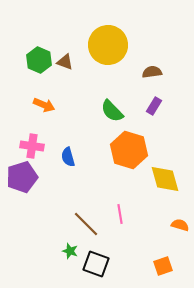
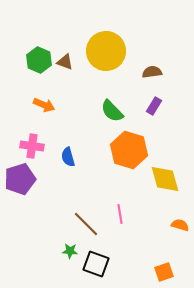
yellow circle: moved 2 px left, 6 px down
purple pentagon: moved 2 px left, 2 px down
green star: rotated 14 degrees counterclockwise
orange square: moved 1 px right, 6 px down
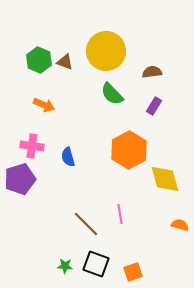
green semicircle: moved 17 px up
orange hexagon: rotated 15 degrees clockwise
green star: moved 5 px left, 15 px down
orange square: moved 31 px left
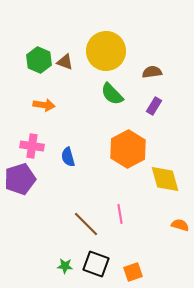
orange arrow: rotated 15 degrees counterclockwise
orange hexagon: moved 1 px left, 1 px up
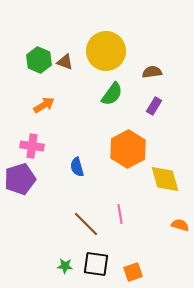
green semicircle: rotated 100 degrees counterclockwise
orange arrow: rotated 40 degrees counterclockwise
blue semicircle: moved 9 px right, 10 px down
black square: rotated 12 degrees counterclockwise
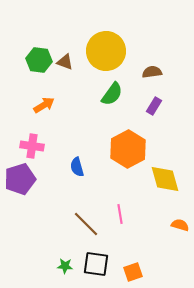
green hexagon: rotated 15 degrees counterclockwise
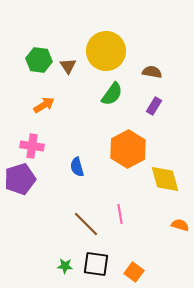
brown triangle: moved 3 px right, 4 px down; rotated 36 degrees clockwise
brown semicircle: rotated 18 degrees clockwise
orange square: moved 1 px right; rotated 36 degrees counterclockwise
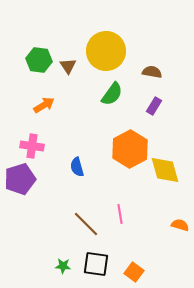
orange hexagon: moved 2 px right
yellow diamond: moved 9 px up
green star: moved 2 px left
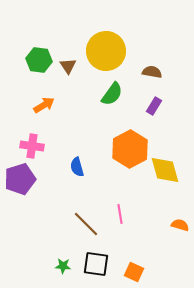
orange square: rotated 12 degrees counterclockwise
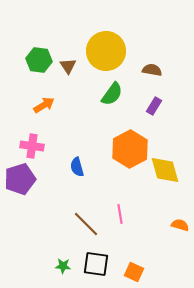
brown semicircle: moved 2 px up
